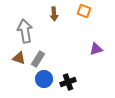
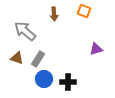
gray arrow: rotated 40 degrees counterclockwise
brown triangle: moved 2 px left
black cross: rotated 21 degrees clockwise
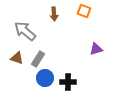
blue circle: moved 1 px right, 1 px up
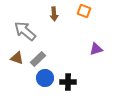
gray rectangle: rotated 14 degrees clockwise
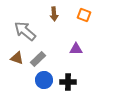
orange square: moved 4 px down
purple triangle: moved 20 px left; rotated 16 degrees clockwise
blue circle: moved 1 px left, 2 px down
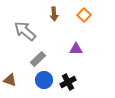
orange square: rotated 24 degrees clockwise
brown triangle: moved 7 px left, 22 px down
black cross: rotated 28 degrees counterclockwise
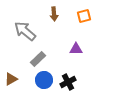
orange square: moved 1 px down; rotated 32 degrees clockwise
brown triangle: moved 1 px right, 1 px up; rotated 48 degrees counterclockwise
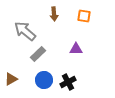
orange square: rotated 24 degrees clockwise
gray rectangle: moved 5 px up
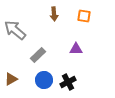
gray arrow: moved 10 px left, 1 px up
gray rectangle: moved 1 px down
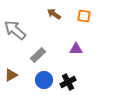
brown arrow: rotated 128 degrees clockwise
brown triangle: moved 4 px up
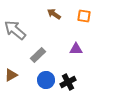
blue circle: moved 2 px right
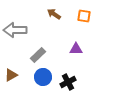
gray arrow: rotated 40 degrees counterclockwise
blue circle: moved 3 px left, 3 px up
